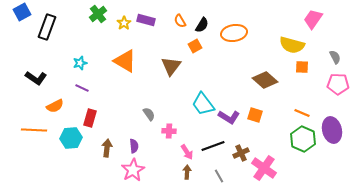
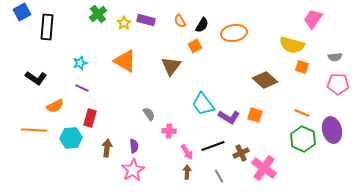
black rectangle at (47, 27): rotated 15 degrees counterclockwise
gray semicircle at (335, 57): rotated 112 degrees clockwise
orange square at (302, 67): rotated 16 degrees clockwise
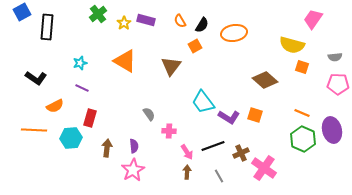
cyan trapezoid at (203, 104): moved 2 px up
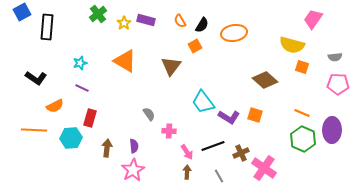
purple ellipse at (332, 130): rotated 15 degrees clockwise
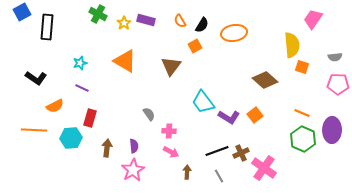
green cross at (98, 14): rotated 24 degrees counterclockwise
yellow semicircle at (292, 45): rotated 110 degrees counterclockwise
orange square at (255, 115): rotated 35 degrees clockwise
black line at (213, 146): moved 4 px right, 5 px down
pink arrow at (187, 152): moved 16 px left; rotated 28 degrees counterclockwise
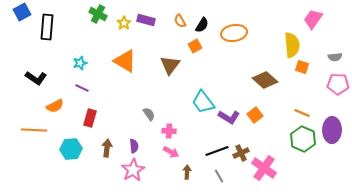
brown triangle at (171, 66): moved 1 px left, 1 px up
cyan hexagon at (71, 138): moved 11 px down
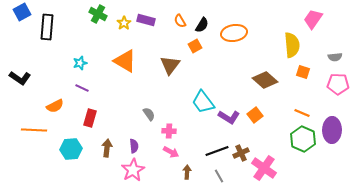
orange square at (302, 67): moved 1 px right, 5 px down
black L-shape at (36, 78): moved 16 px left
